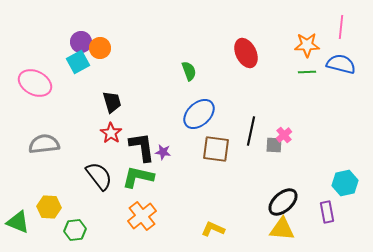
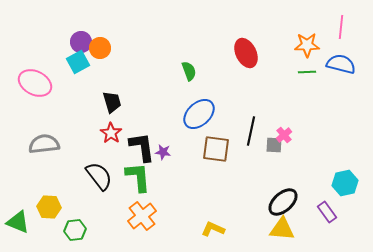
green L-shape: rotated 72 degrees clockwise
purple rectangle: rotated 25 degrees counterclockwise
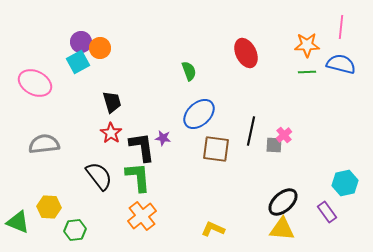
purple star: moved 14 px up
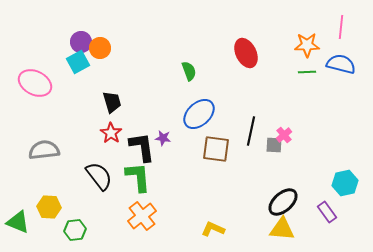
gray semicircle: moved 6 px down
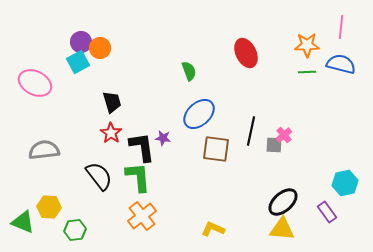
green triangle: moved 5 px right
